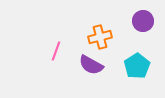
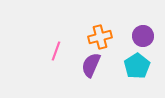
purple circle: moved 15 px down
purple semicircle: rotated 85 degrees clockwise
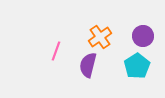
orange cross: rotated 20 degrees counterclockwise
purple semicircle: moved 3 px left; rotated 10 degrees counterclockwise
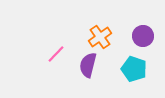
pink line: moved 3 px down; rotated 24 degrees clockwise
cyan pentagon: moved 3 px left, 3 px down; rotated 20 degrees counterclockwise
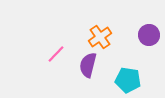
purple circle: moved 6 px right, 1 px up
cyan pentagon: moved 6 px left, 11 px down; rotated 10 degrees counterclockwise
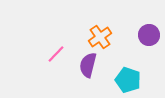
cyan pentagon: rotated 10 degrees clockwise
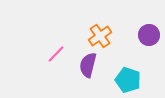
orange cross: moved 1 px up
